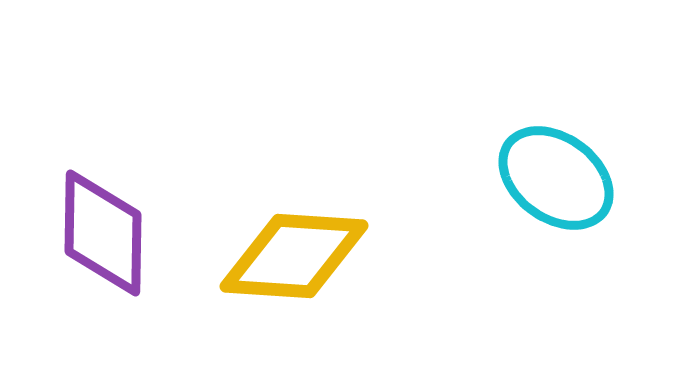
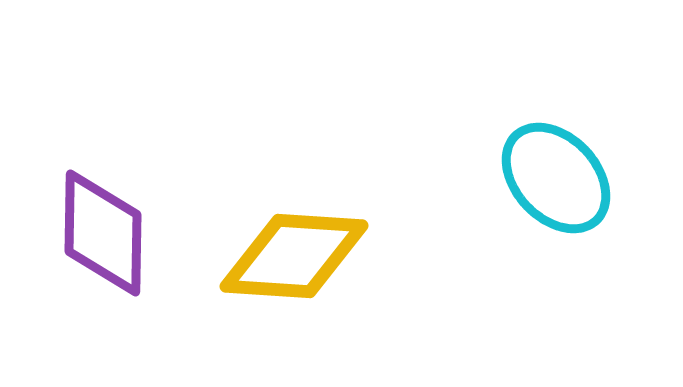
cyan ellipse: rotated 11 degrees clockwise
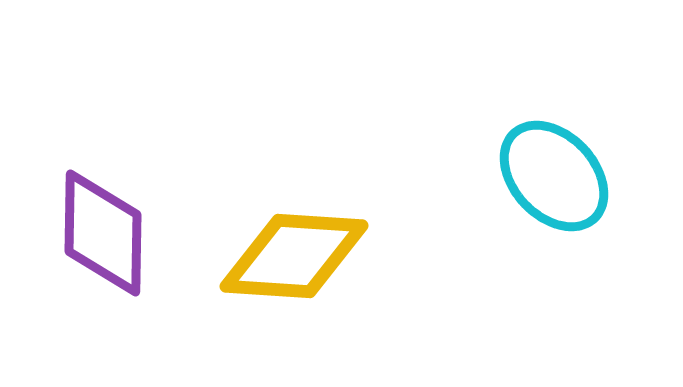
cyan ellipse: moved 2 px left, 2 px up
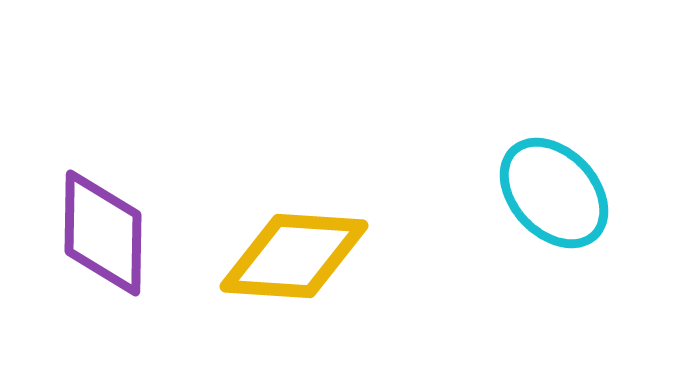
cyan ellipse: moved 17 px down
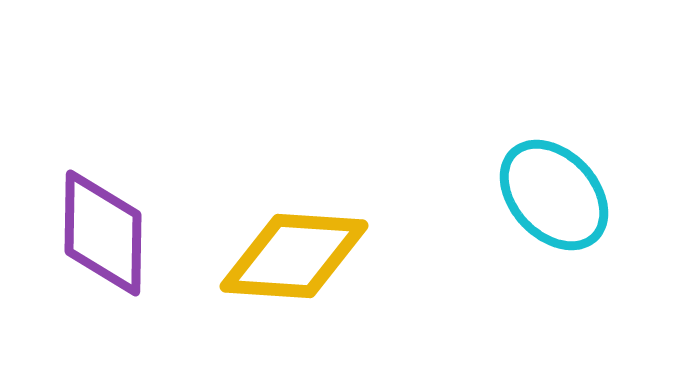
cyan ellipse: moved 2 px down
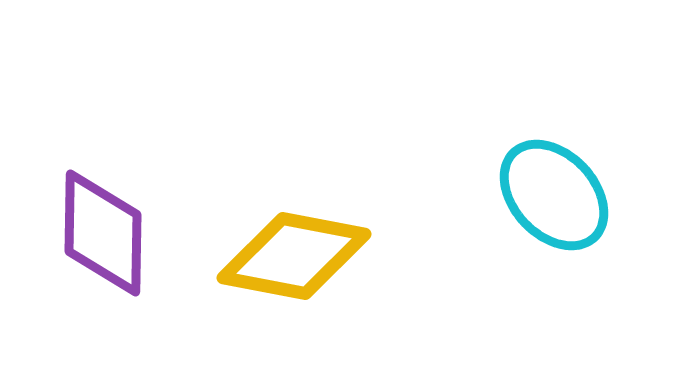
yellow diamond: rotated 7 degrees clockwise
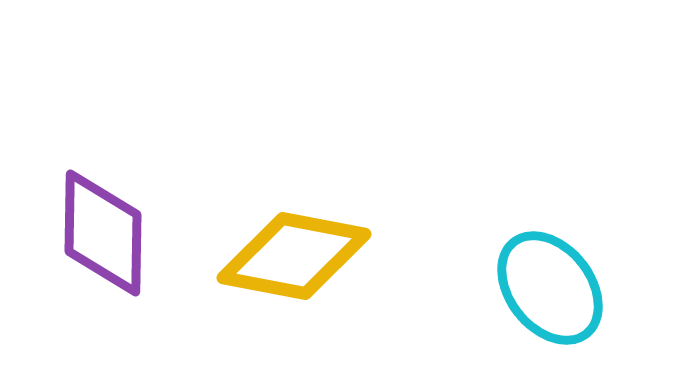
cyan ellipse: moved 4 px left, 93 px down; rotated 5 degrees clockwise
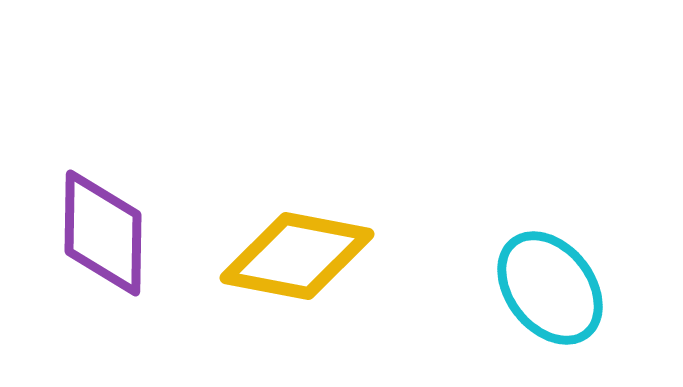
yellow diamond: moved 3 px right
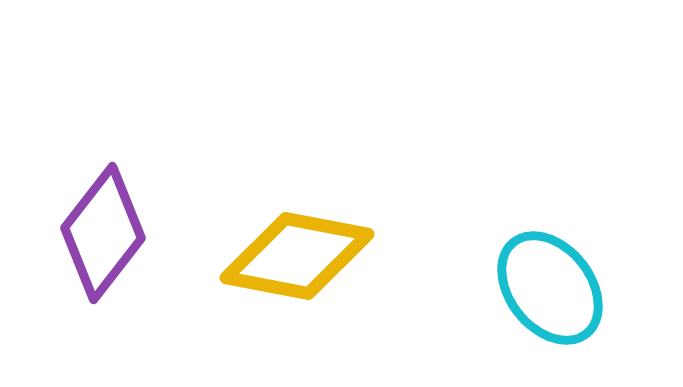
purple diamond: rotated 37 degrees clockwise
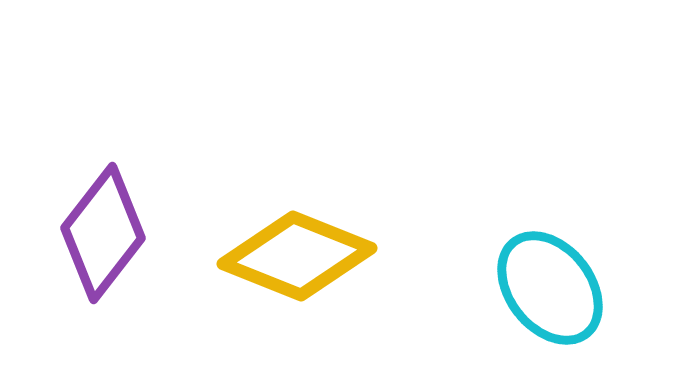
yellow diamond: rotated 11 degrees clockwise
